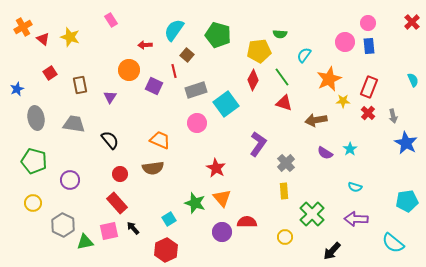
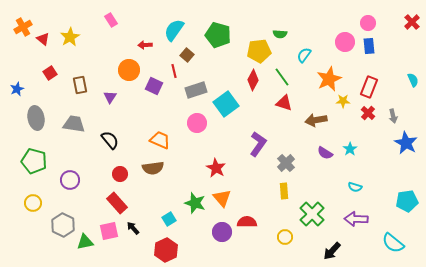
yellow star at (70, 37): rotated 24 degrees clockwise
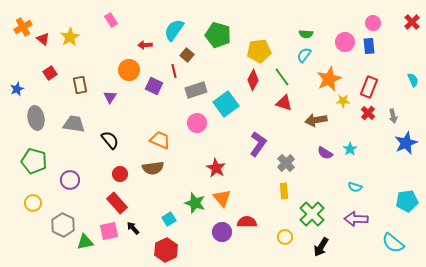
pink circle at (368, 23): moved 5 px right
green semicircle at (280, 34): moved 26 px right
blue star at (406, 143): rotated 20 degrees clockwise
black arrow at (332, 251): moved 11 px left, 4 px up; rotated 12 degrees counterclockwise
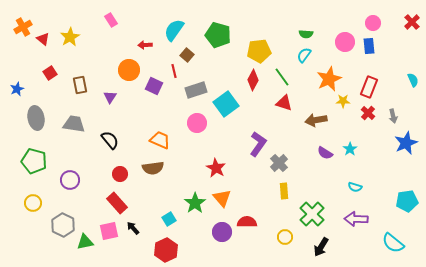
gray cross at (286, 163): moved 7 px left
green star at (195, 203): rotated 20 degrees clockwise
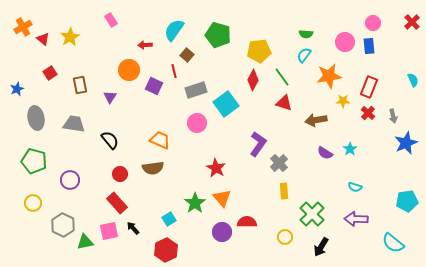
orange star at (329, 79): moved 3 px up; rotated 15 degrees clockwise
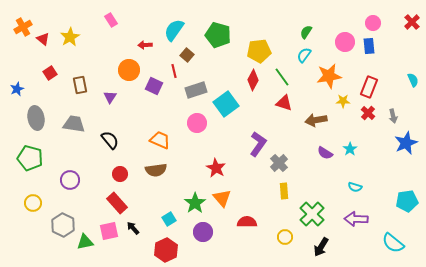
green semicircle at (306, 34): moved 2 px up; rotated 120 degrees clockwise
green pentagon at (34, 161): moved 4 px left, 3 px up
brown semicircle at (153, 168): moved 3 px right, 2 px down
purple circle at (222, 232): moved 19 px left
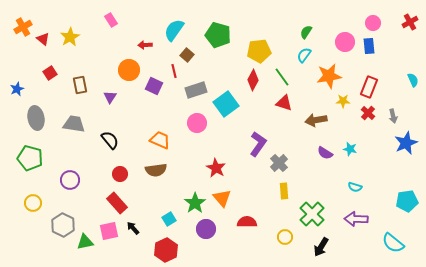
red cross at (412, 22): moved 2 px left; rotated 14 degrees clockwise
cyan star at (350, 149): rotated 24 degrees counterclockwise
purple circle at (203, 232): moved 3 px right, 3 px up
